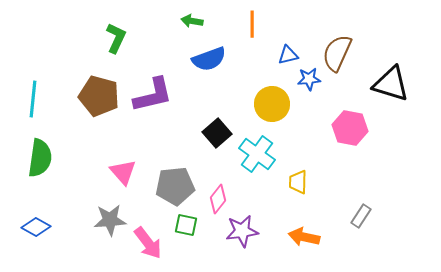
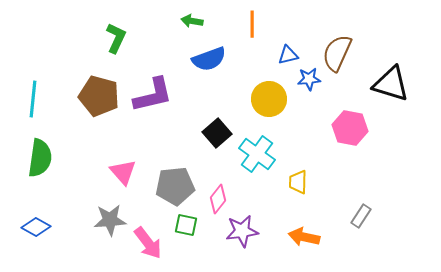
yellow circle: moved 3 px left, 5 px up
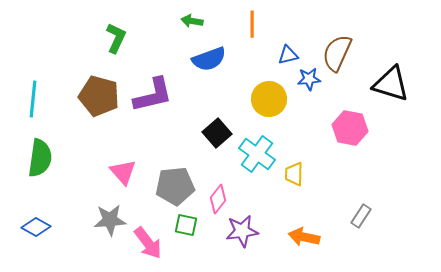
yellow trapezoid: moved 4 px left, 8 px up
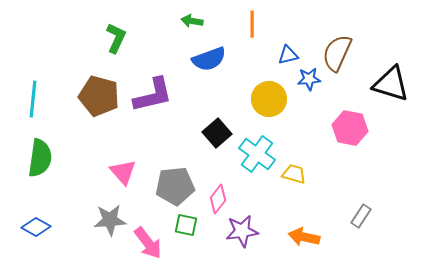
yellow trapezoid: rotated 105 degrees clockwise
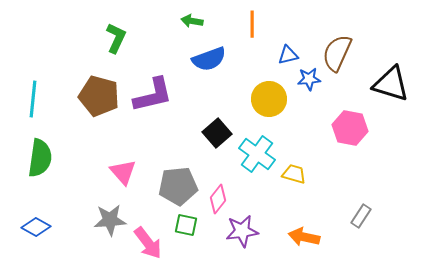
gray pentagon: moved 3 px right
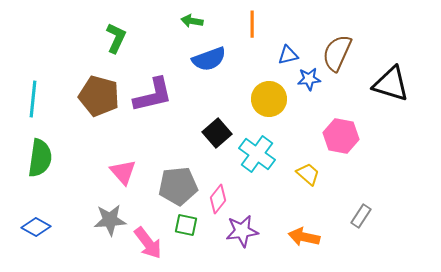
pink hexagon: moved 9 px left, 8 px down
yellow trapezoid: moved 14 px right; rotated 25 degrees clockwise
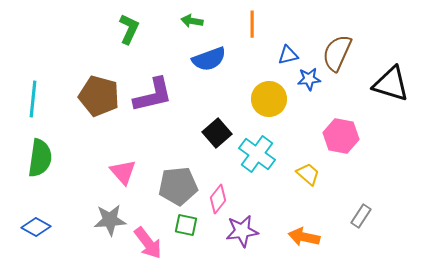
green L-shape: moved 13 px right, 9 px up
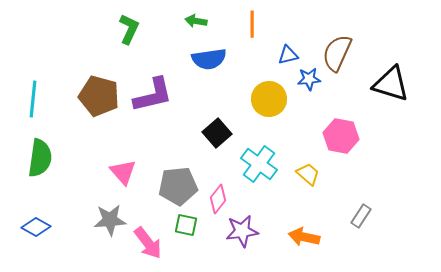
green arrow: moved 4 px right
blue semicircle: rotated 12 degrees clockwise
cyan cross: moved 2 px right, 10 px down
